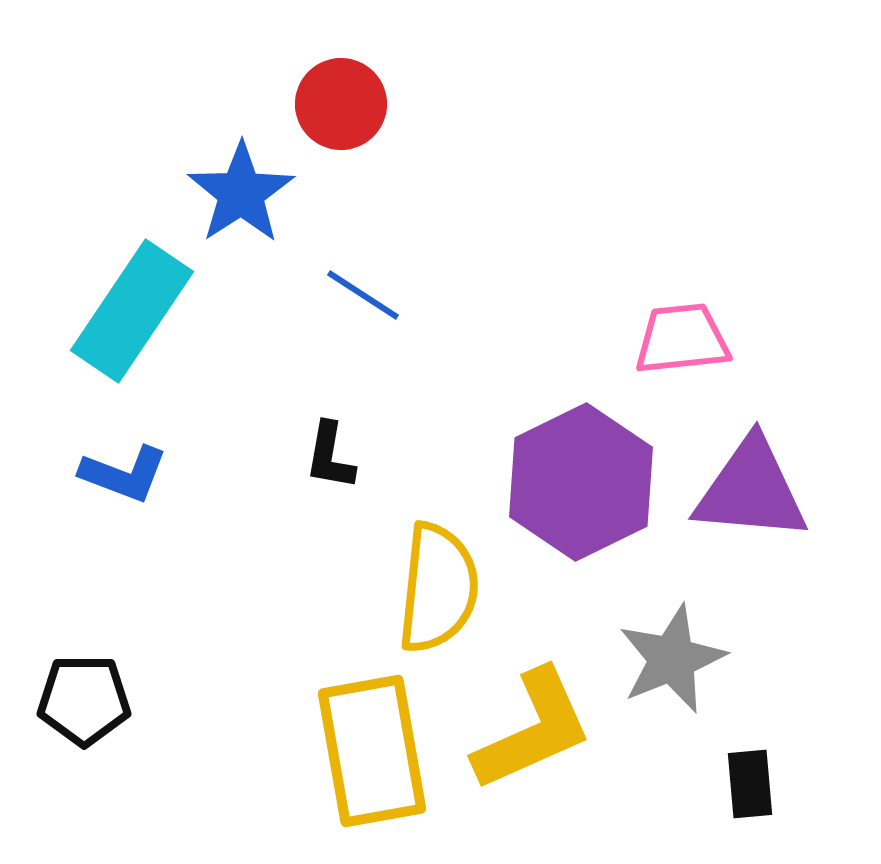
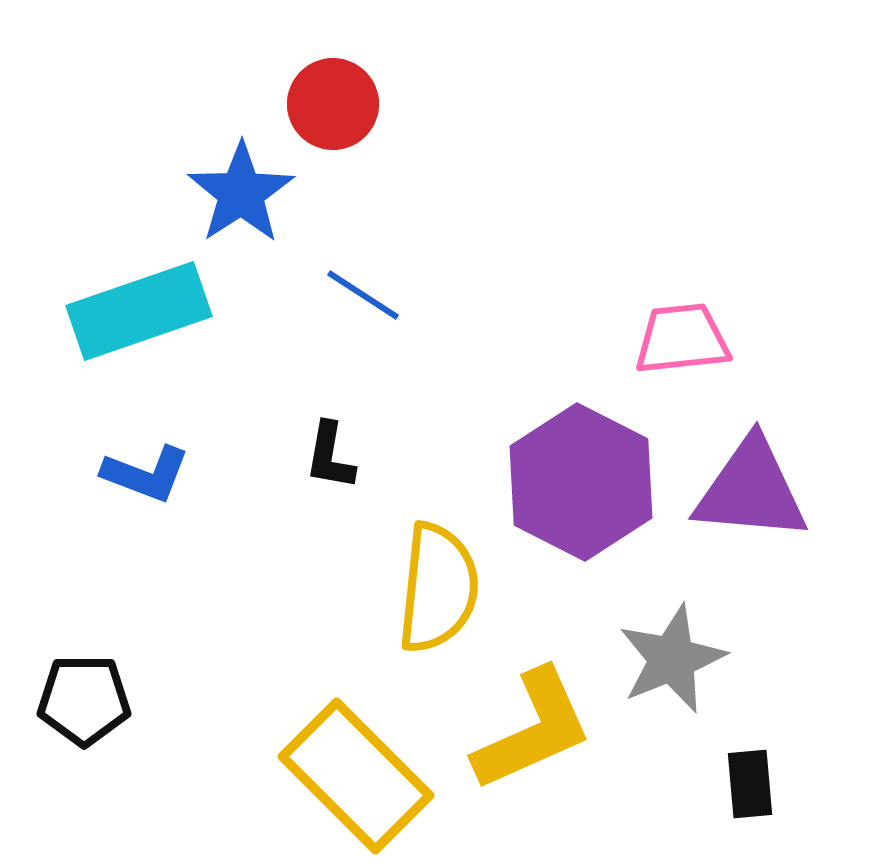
red circle: moved 8 px left
cyan rectangle: moved 7 px right; rotated 37 degrees clockwise
blue L-shape: moved 22 px right
purple hexagon: rotated 7 degrees counterclockwise
yellow rectangle: moved 16 px left, 25 px down; rotated 35 degrees counterclockwise
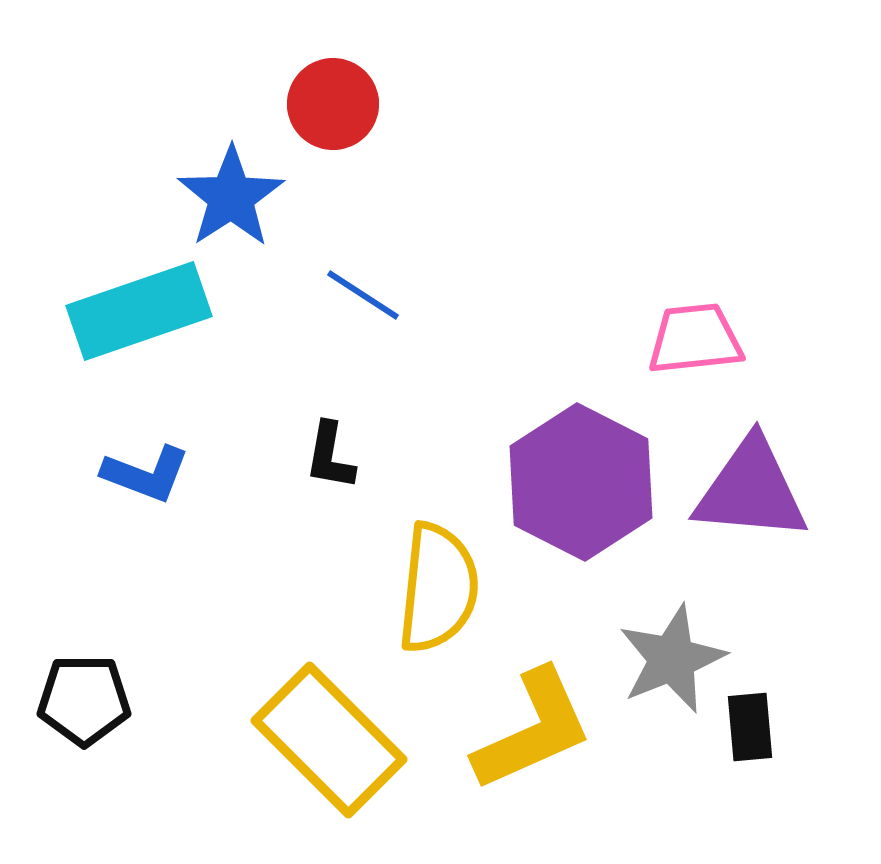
blue star: moved 10 px left, 4 px down
pink trapezoid: moved 13 px right
yellow rectangle: moved 27 px left, 36 px up
black rectangle: moved 57 px up
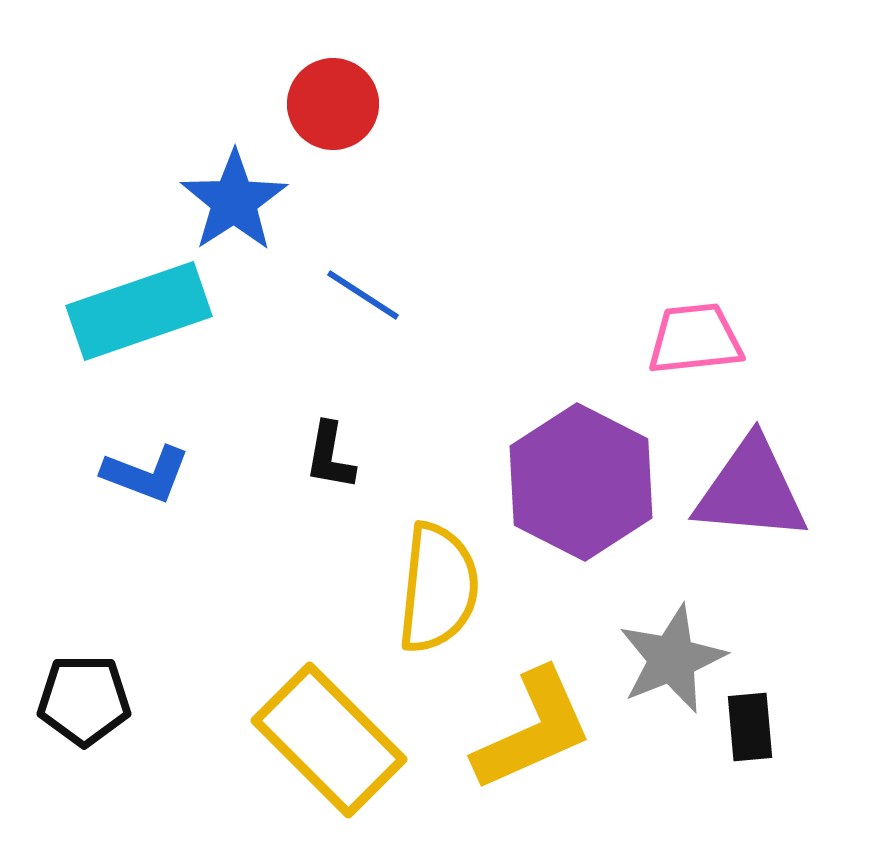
blue star: moved 3 px right, 4 px down
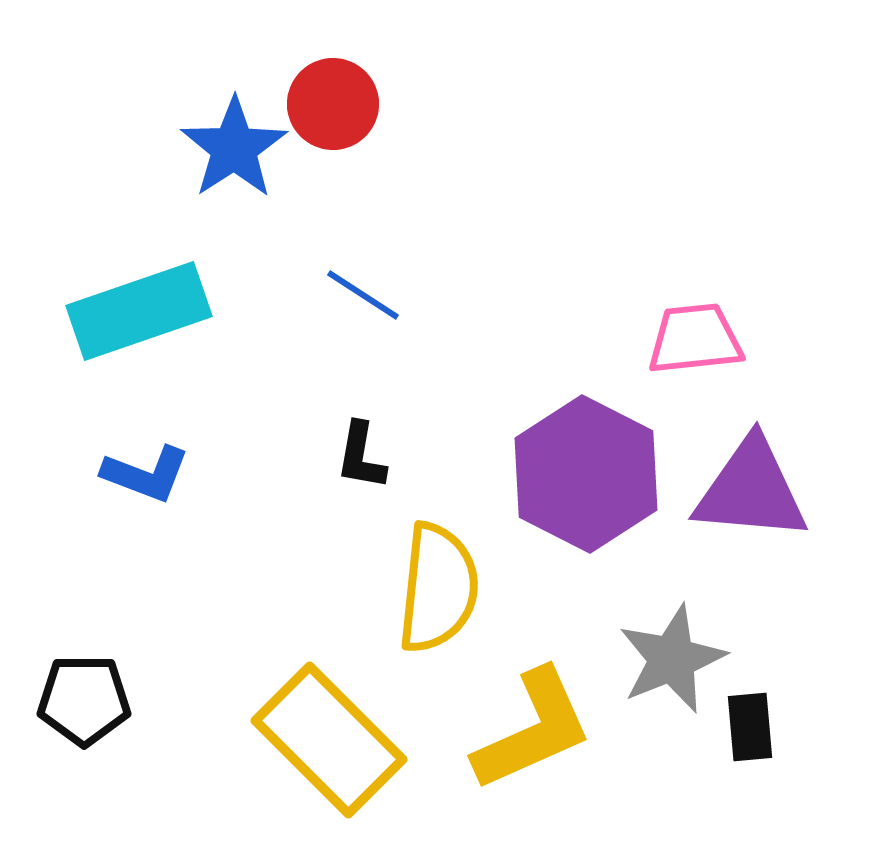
blue star: moved 53 px up
black L-shape: moved 31 px right
purple hexagon: moved 5 px right, 8 px up
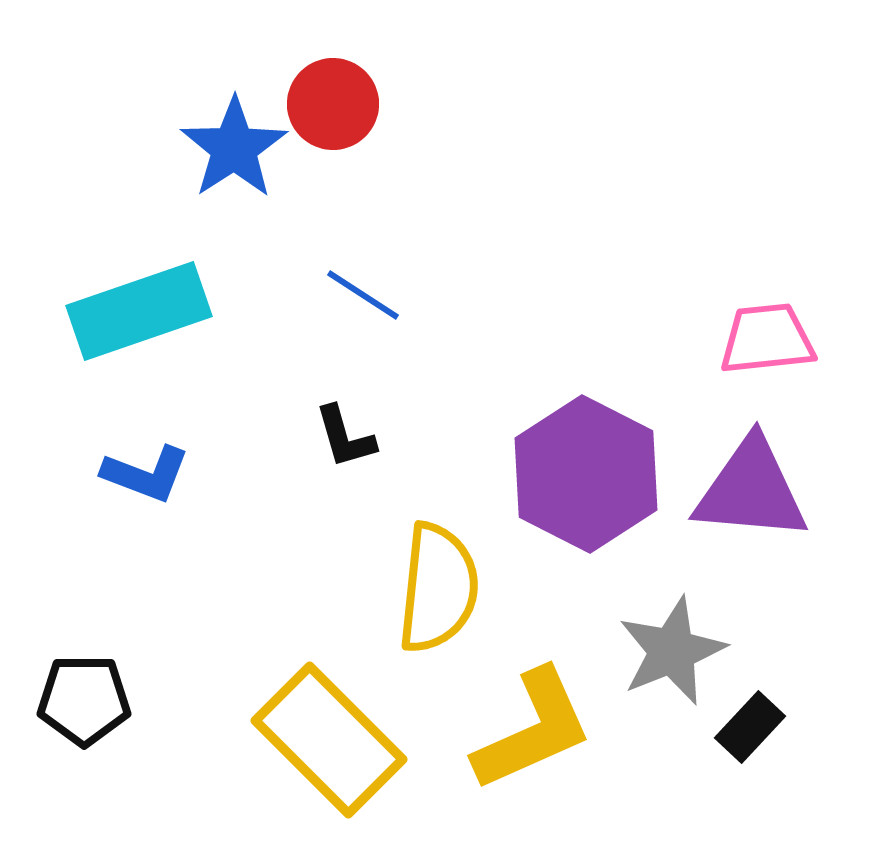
pink trapezoid: moved 72 px right
black L-shape: moved 16 px left, 19 px up; rotated 26 degrees counterclockwise
gray star: moved 8 px up
black rectangle: rotated 48 degrees clockwise
